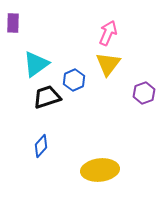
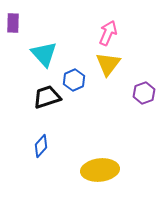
cyan triangle: moved 8 px right, 10 px up; rotated 36 degrees counterclockwise
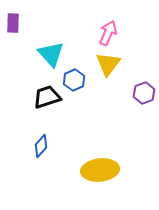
cyan triangle: moved 7 px right
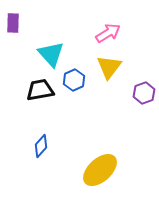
pink arrow: rotated 35 degrees clockwise
yellow triangle: moved 1 px right, 3 px down
black trapezoid: moved 7 px left, 7 px up; rotated 8 degrees clockwise
yellow ellipse: rotated 36 degrees counterclockwise
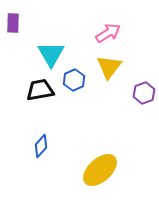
cyan triangle: rotated 12 degrees clockwise
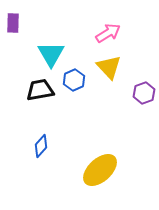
yellow triangle: rotated 20 degrees counterclockwise
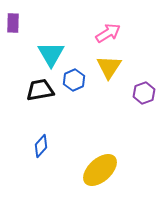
yellow triangle: rotated 16 degrees clockwise
